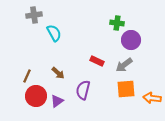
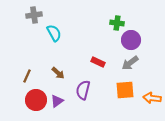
red rectangle: moved 1 px right, 1 px down
gray arrow: moved 6 px right, 2 px up
orange square: moved 1 px left, 1 px down
red circle: moved 4 px down
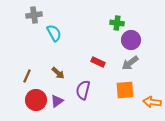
orange arrow: moved 4 px down
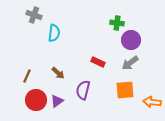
gray cross: rotated 28 degrees clockwise
cyan semicircle: rotated 36 degrees clockwise
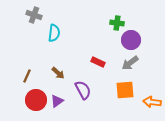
purple semicircle: rotated 138 degrees clockwise
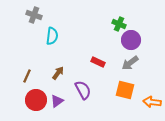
green cross: moved 2 px right, 1 px down; rotated 16 degrees clockwise
cyan semicircle: moved 2 px left, 3 px down
brown arrow: rotated 96 degrees counterclockwise
orange square: rotated 18 degrees clockwise
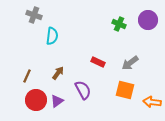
purple circle: moved 17 px right, 20 px up
